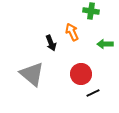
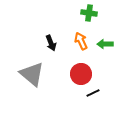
green cross: moved 2 px left, 2 px down
orange arrow: moved 9 px right, 9 px down
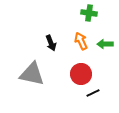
gray triangle: rotated 28 degrees counterclockwise
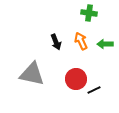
black arrow: moved 5 px right, 1 px up
red circle: moved 5 px left, 5 px down
black line: moved 1 px right, 3 px up
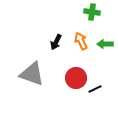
green cross: moved 3 px right, 1 px up
black arrow: rotated 49 degrees clockwise
gray triangle: rotated 8 degrees clockwise
red circle: moved 1 px up
black line: moved 1 px right, 1 px up
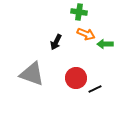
green cross: moved 13 px left
orange arrow: moved 5 px right, 7 px up; rotated 138 degrees clockwise
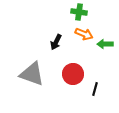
orange arrow: moved 2 px left
red circle: moved 3 px left, 4 px up
black line: rotated 48 degrees counterclockwise
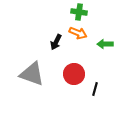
orange arrow: moved 6 px left, 1 px up
red circle: moved 1 px right
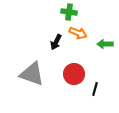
green cross: moved 10 px left
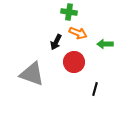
red circle: moved 12 px up
